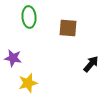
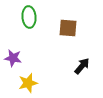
black arrow: moved 9 px left, 2 px down
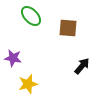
green ellipse: moved 2 px right, 1 px up; rotated 40 degrees counterclockwise
yellow star: moved 1 px down
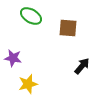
green ellipse: rotated 15 degrees counterclockwise
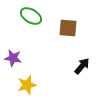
yellow star: moved 1 px left, 1 px down
